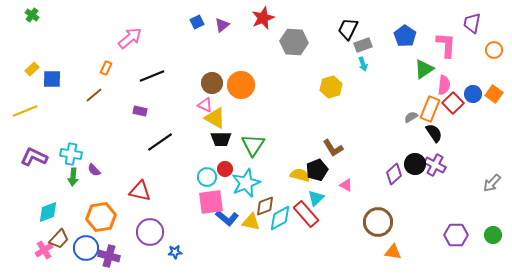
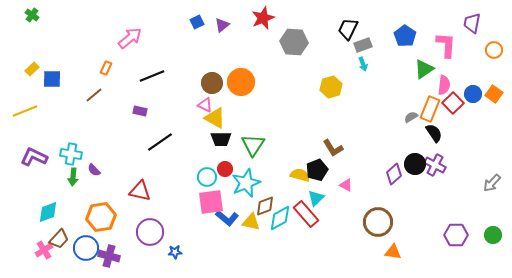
orange circle at (241, 85): moved 3 px up
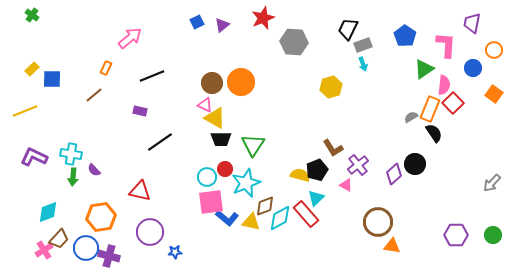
blue circle at (473, 94): moved 26 px up
purple cross at (435, 165): moved 77 px left; rotated 25 degrees clockwise
orange triangle at (393, 252): moved 1 px left, 6 px up
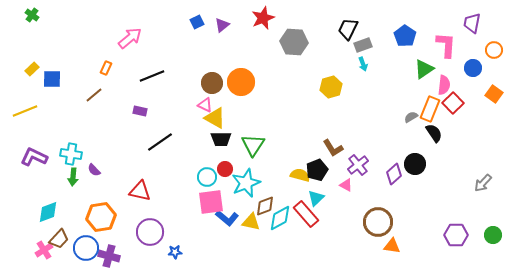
gray arrow at (492, 183): moved 9 px left
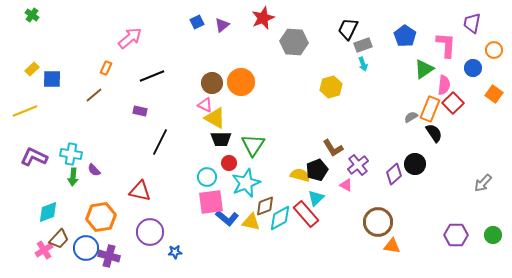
black line at (160, 142): rotated 28 degrees counterclockwise
red circle at (225, 169): moved 4 px right, 6 px up
